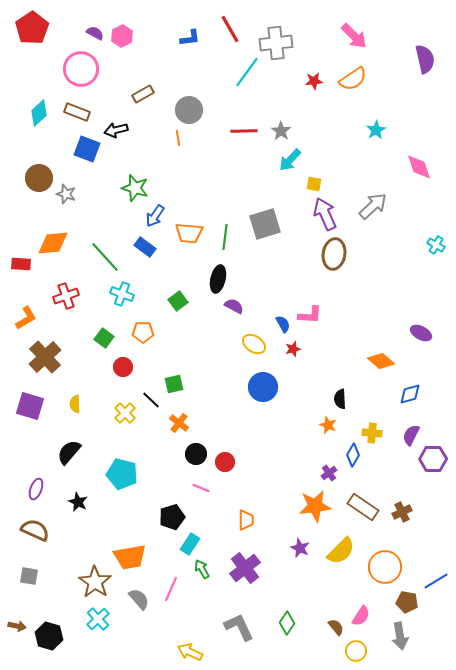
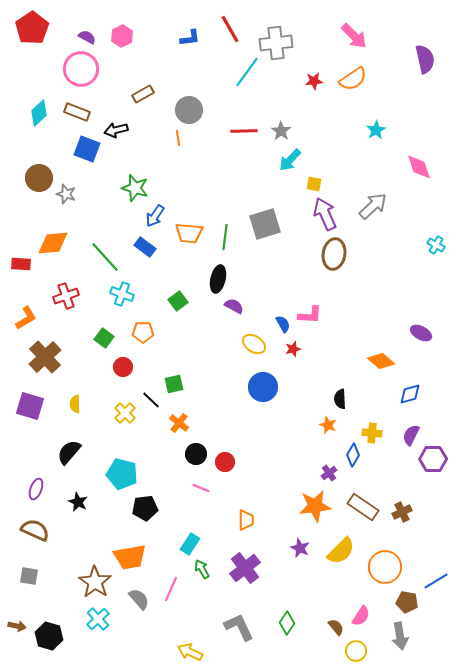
purple semicircle at (95, 33): moved 8 px left, 4 px down
black pentagon at (172, 517): moved 27 px left, 9 px up; rotated 10 degrees clockwise
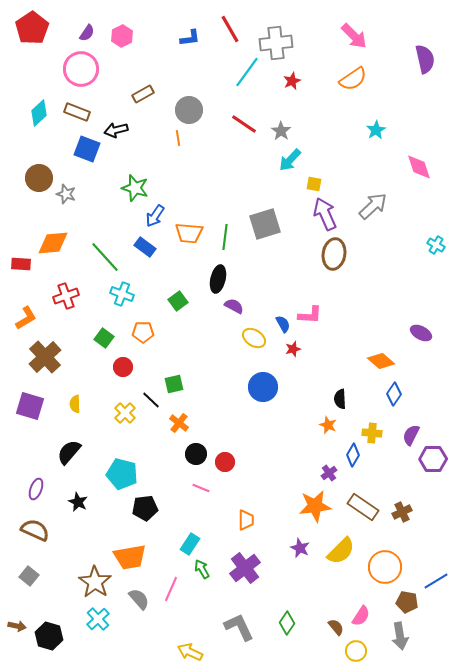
purple semicircle at (87, 37): moved 4 px up; rotated 96 degrees clockwise
red star at (314, 81): moved 22 px left; rotated 18 degrees counterclockwise
red line at (244, 131): moved 7 px up; rotated 36 degrees clockwise
yellow ellipse at (254, 344): moved 6 px up
blue diamond at (410, 394): moved 16 px left; rotated 40 degrees counterclockwise
gray square at (29, 576): rotated 30 degrees clockwise
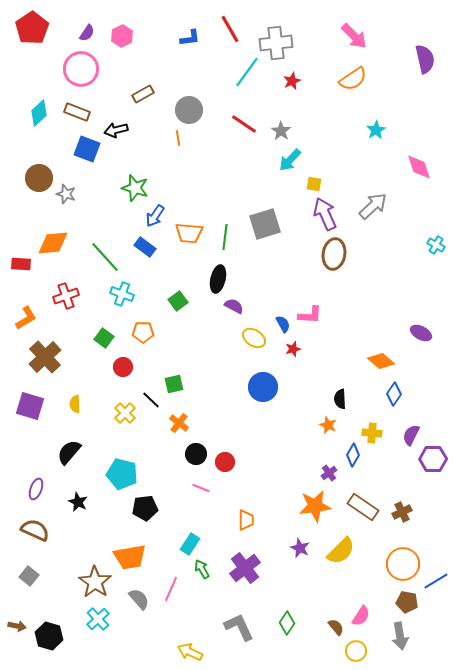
orange circle at (385, 567): moved 18 px right, 3 px up
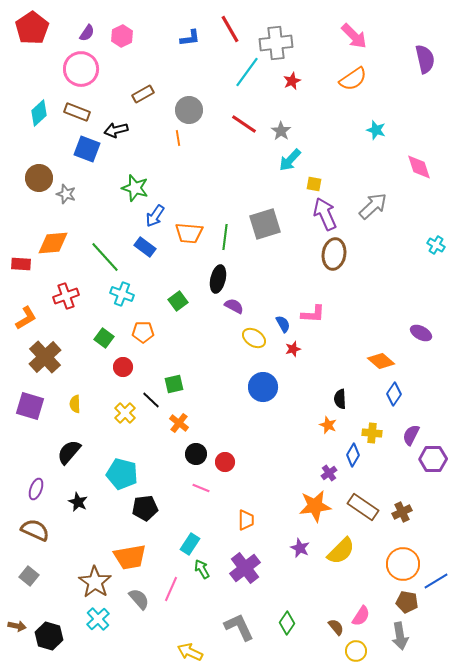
cyan star at (376, 130): rotated 24 degrees counterclockwise
pink L-shape at (310, 315): moved 3 px right, 1 px up
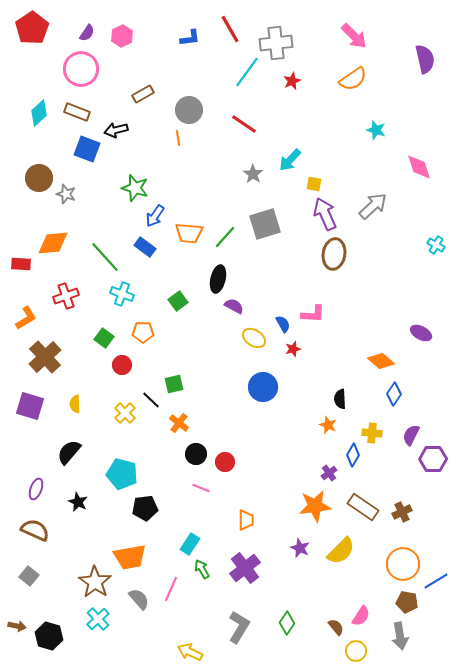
gray star at (281, 131): moved 28 px left, 43 px down
green line at (225, 237): rotated 35 degrees clockwise
red circle at (123, 367): moved 1 px left, 2 px up
gray L-shape at (239, 627): rotated 56 degrees clockwise
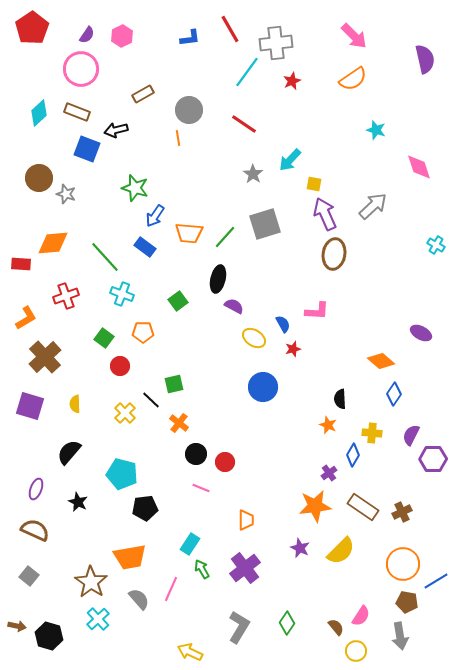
purple semicircle at (87, 33): moved 2 px down
pink L-shape at (313, 314): moved 4 px right, 3 px up
red circle at (122, 365): moved 2 px left, 1 px down
brown star at (95, 582): moved 4 px left
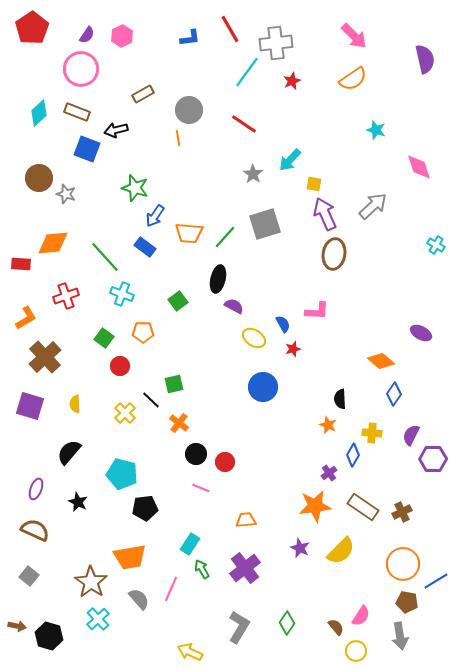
orange trapezoid at (246, 520): rotated 95 degrees counterclockwise
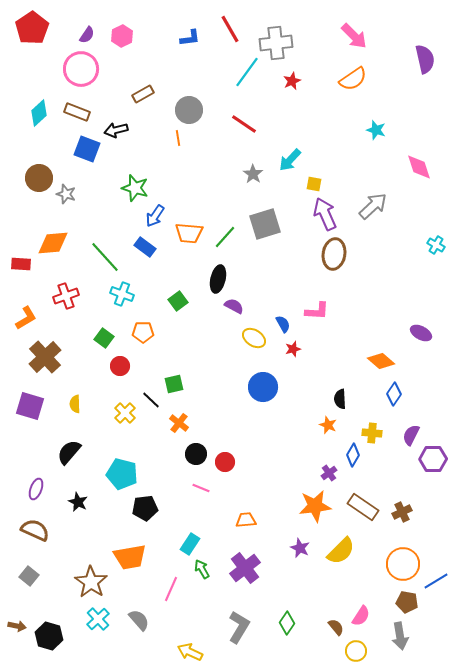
gray semicircle at (139, 599): moved 21 px down
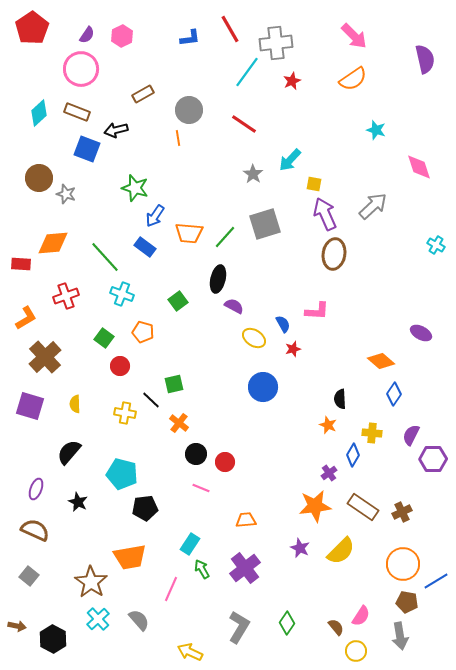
orange pentagon at (143, 332): rotated 15 degrees clockwise
yellow cross at (125, 413): rotated 35 degrees counterclockwise
black hexagon at (49, 636): moved 4 px right, 3 px down; rotated 12 degrees clockwise
